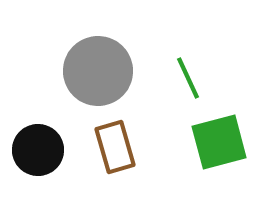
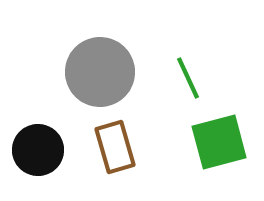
gray circle: moved 2 px right, 1 px down
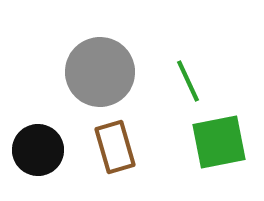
green line: moved 3 px down
green square: rotated 4 degrees clockwise
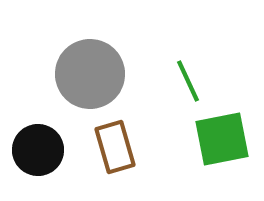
gray circle: moved 10 px left, 2 px down
green square: moved 3 px right, 3 px up
